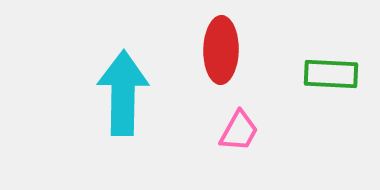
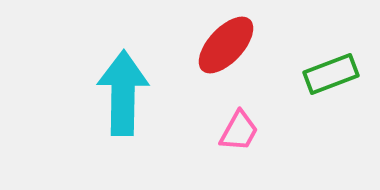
red ellipse: moved 5 px right, 5 px up; rotated 42 degrees clockwise
green rectangle: rotated 24 degrees counterclockwise
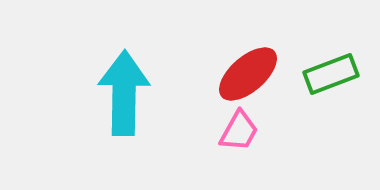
red ellipse: moved 22 px right, 29 px down; rotated 6 degrees clockwise
cyan arrow: moved 1 px right
